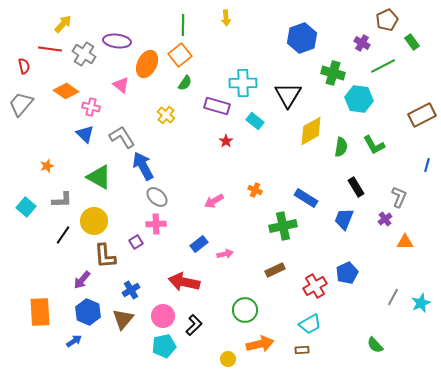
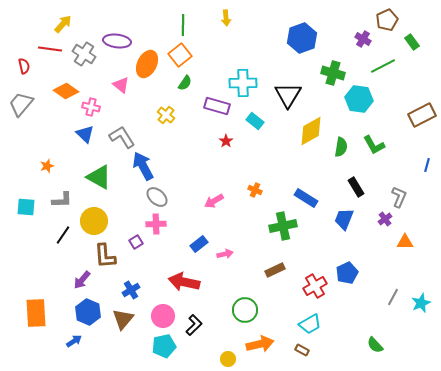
purple cross at (362, 43): moved 1 px right, 4 px up
cyan square at (26, 207): rotated 36 degrees counterclockwise
orange rectangle at (40, 312): moved 4 px left, 1 px down
brown rectangle at (302, 350): rotated 32 degrees clockwise
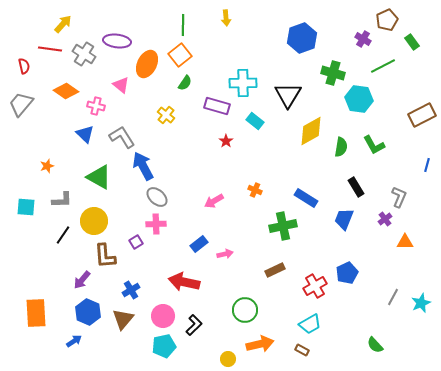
pink cross at (91, 107): moved 5 px right, 1 px up
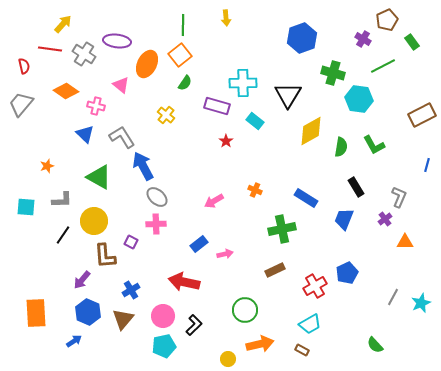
green cross at (283, 226): moved 1 px left, 3 px down
purple square at (136, 242): moved 5 px left; rotated 32 degrees counterclockwise
